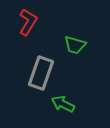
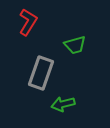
green trapezoid: rotated 30 degrees counterclockwise
green arrow: rotated 40 degrees counterclockwise
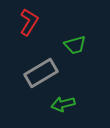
red L-shape: moved 1 px right
gray rectangle: rotated 40 degrees clockwise
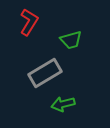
green trapezoid: moved 4 px left, 5 px up
gray rectangle: moved 4 px right
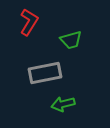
gray rectangle: rotated 20 degrees clockwise
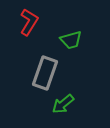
gray rectangle: rotated 60 degrees counterclockwise
green arrow: rotated 25 degrees counterclockwise
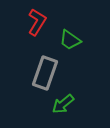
red L-shape: moved 8 px right
green trapezoid: moved 1 px left; rotated 50 degrees clockwise
